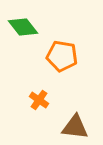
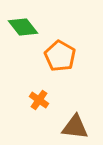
orange pentagon: moved 2 px left; rotated 20 degrees clockwise
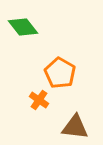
orange pentagon: moved 17 px down
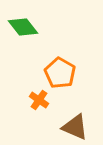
brown triangle: rotated 16 degrees clockwise
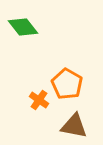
orange pentagon: moved 7 px right, 11 px down
brown triangle: moved 1 px left, 1 px up; rotated 12 degrees counterclockwise
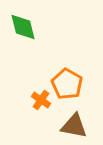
green diamond: rotated 24 degrees clockwise
orange cross: moved 2 px right
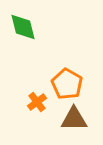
orange cross: moved 4 px left, 2 px down; rotated 18 degrees clockwise
brown triangle: moved 7 px up; rotated 12 degrees counterclockwise
